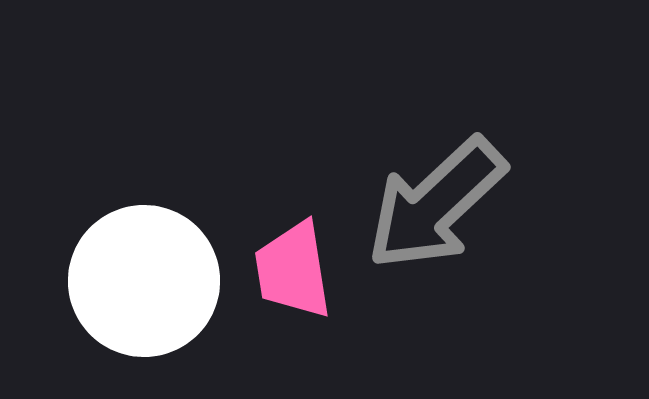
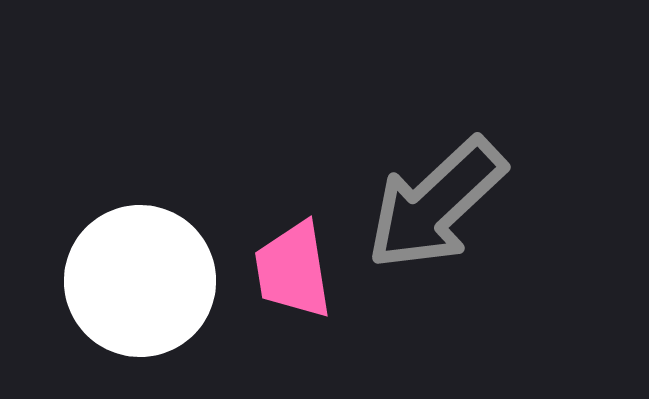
white circle: moved 4 px left
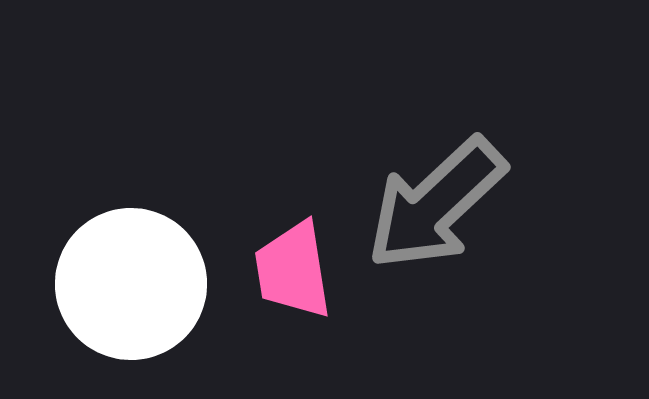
white circle: moved 9 px left, 3 px down
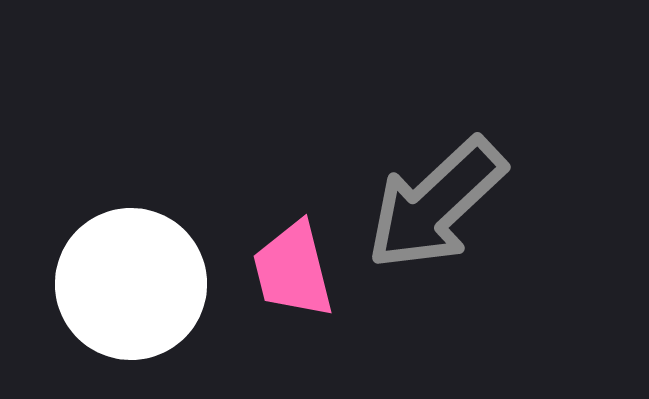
pink trapezoid: rotated 5 degrees counterclockwise
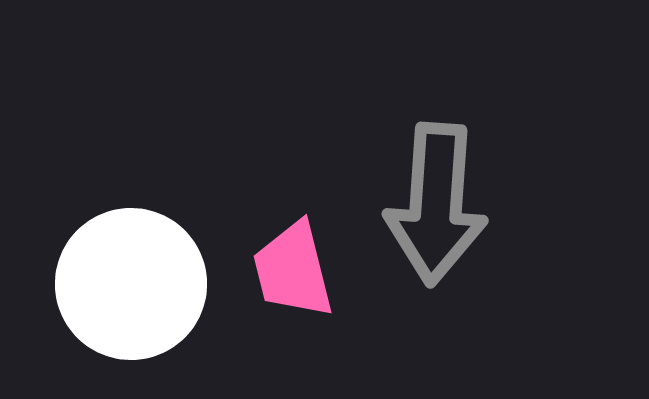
gray arrow: rotated 43 degrees counterclockwise
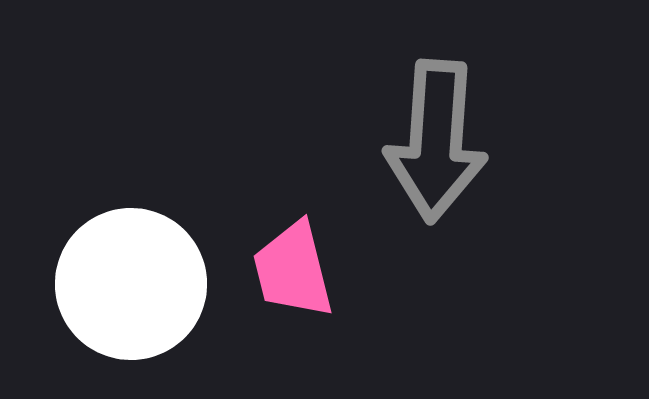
gray arrow: moved 63 px up
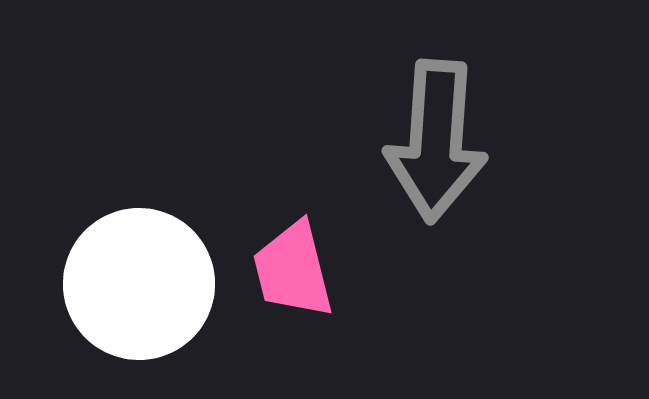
white circle: moved 8 px right
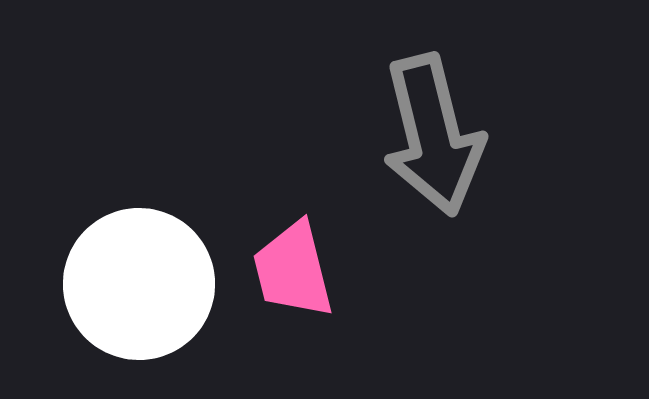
gray arrow: moved 3 px left, 6 px up; rotated 18 degrees counterclockwise
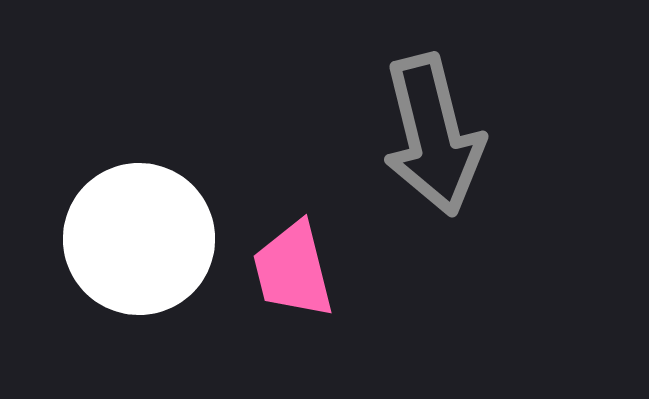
white circle: moved 45 px up
